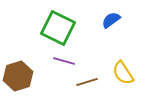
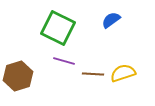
yellow semicircle: rotated 105 degrees clockwise
brown line: moved 6 px right, 8 px up; rotated 20 degrees clockwise
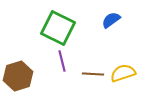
purple line: moved 2 px left; rotated 60 degrees clockwise
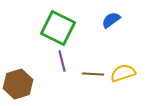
brown hexagon: moved 8 px down
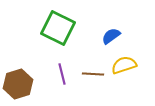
blue semicircle: moved 16 px down
purple line: moved 13 px down
yellow semicircle: moved 1 px right, 8 px up
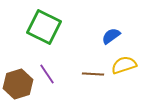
green square: moved 14 px left, 1 px up
purple line: moved 15 px left; rotated 20 degrees counterclockwise
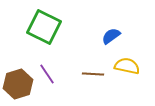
yellow semicircle: moved 3 px right, 1 px down; rotated 30 degrees clockwise
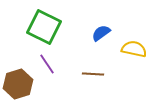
blue semicircle: moved 10 px left, 3 px up
yellow semicircle: moved 7 px right, 17 px up
purple line: moved 10 px up
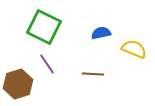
blue semicircle: rotated 24 degrees clockwise
yellow semicircle: rotated 10 degrees clockwise
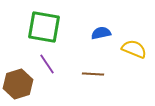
green square: rotated 16 degrees counterclockwise
